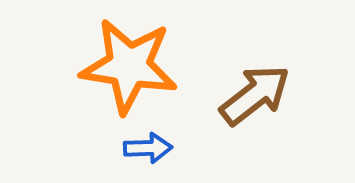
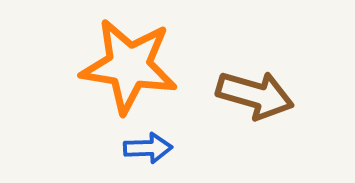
brown arrow: rotated 54 degrees clockwise
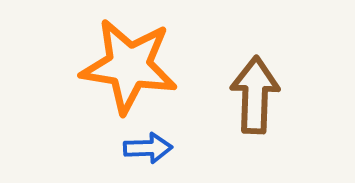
brown arrow: rotated 104 degrees counterclockwise
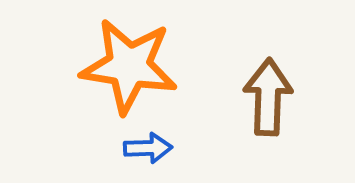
brown arrow: moved 13 px right, 2 px down
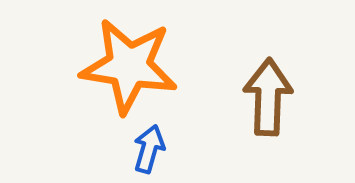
blue arrow: moved 1 px right, 1 px down; rotated 72 degrees counterclockwise
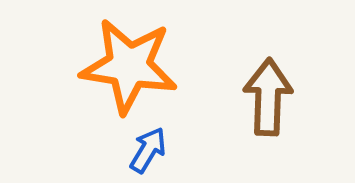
blue arrow: moved 1 px left, 1 px down; rotated 15 degrees clockwise
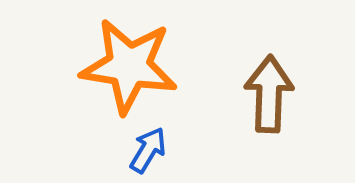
brown arrow: moved 1 px right, 3 px up
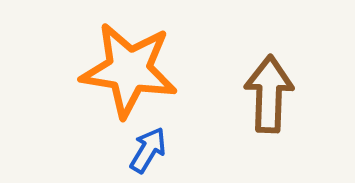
orange star: moved 4 px down
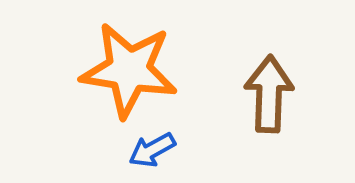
blue arrow: moved 4 px right; rotated 150 degrees counterclockwise
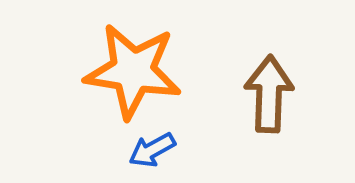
orange star: moved 4 px right, 1 px down
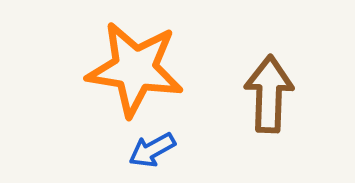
orange star: moved 2 px right, 2 px up
